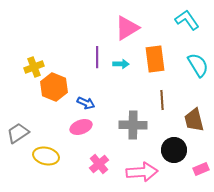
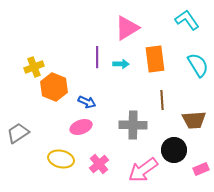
blue arrow: moved 1 px right, 1 px up
brown trapezoid: rotated 80 degrees counterclockwise
yellow ellipse: moved 15 px right, 3 px down
pink arrow: moved 1 px right, 2 px up; rotated 148 degrees clockwise
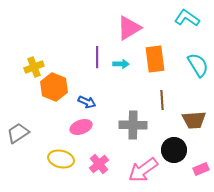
cyan L-shape: moved 2 px up; rotated 20 degrees counterclockwise
pink triangle: moved 2 px right
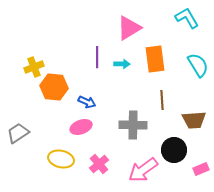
cyan L-shape: rotated 25 degrees clockwise
cyan arrow: moved 1 px right
orange hexagon: rotated 16 degrees counterclockwise
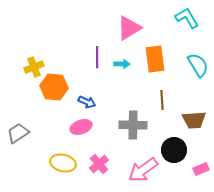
yellow ellipse: moved 2 px right, 4 px down
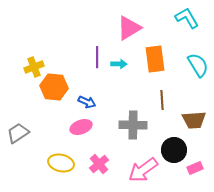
cyan arrow: moved 3 px left
yellow ellipse: moved 2 px left
pink rectangle: moved 6 px left, 1 px up
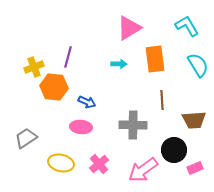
cyan L-shape: moved 8 px down
purple line: moved 29 px left; rotated 15 degrees clockwise
pink ellipse: rotated 25 degrees clockwise
gray trapezoid: moved 8 px right, 5 px down
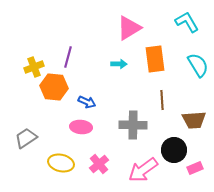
cyan L-shape: moved 4 px up
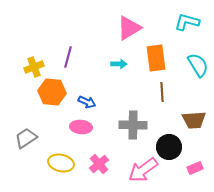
cyan L-shape: rotated 45 degrees counterclockwise
orange rectangle: moved 1 px right, 1 px up
orange hexagon: moved 2 px left, 5 px down
brown line: moved 8 px up
black circle: moved 5 px left, 3 px up
